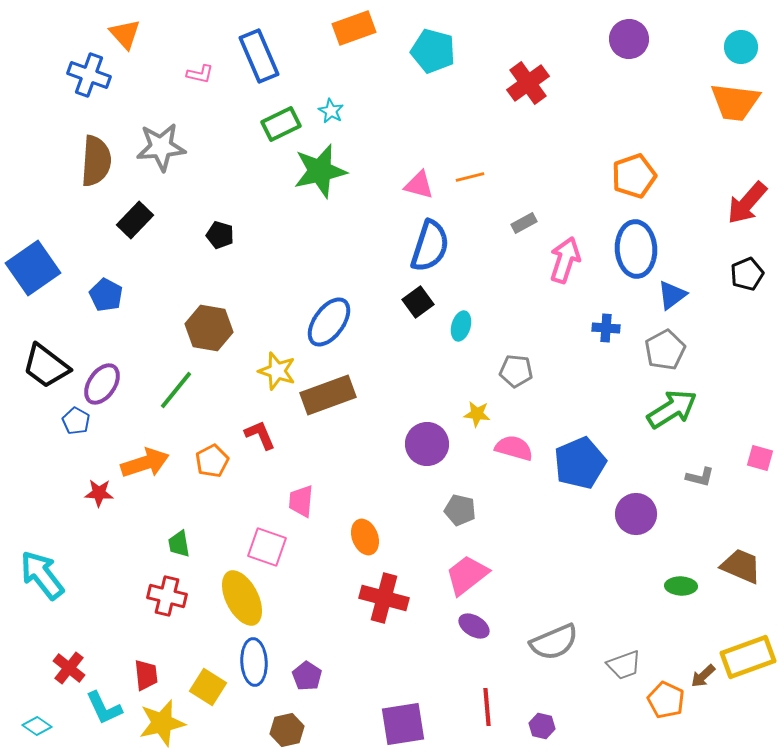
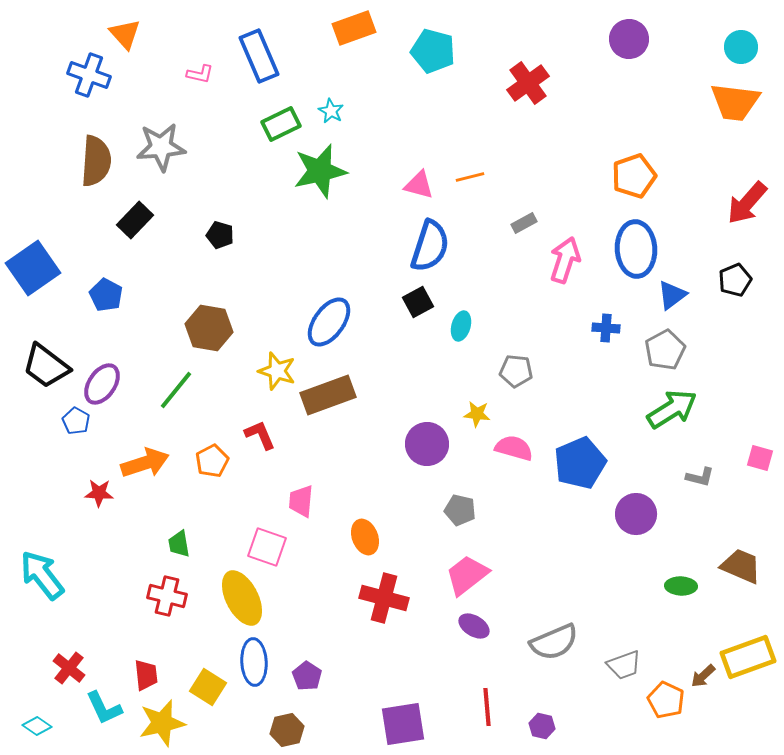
black pentagon at (747, 274): moved 12 px left, 6 px down
black square at (418, 302): rotated 8 degrees clockwise
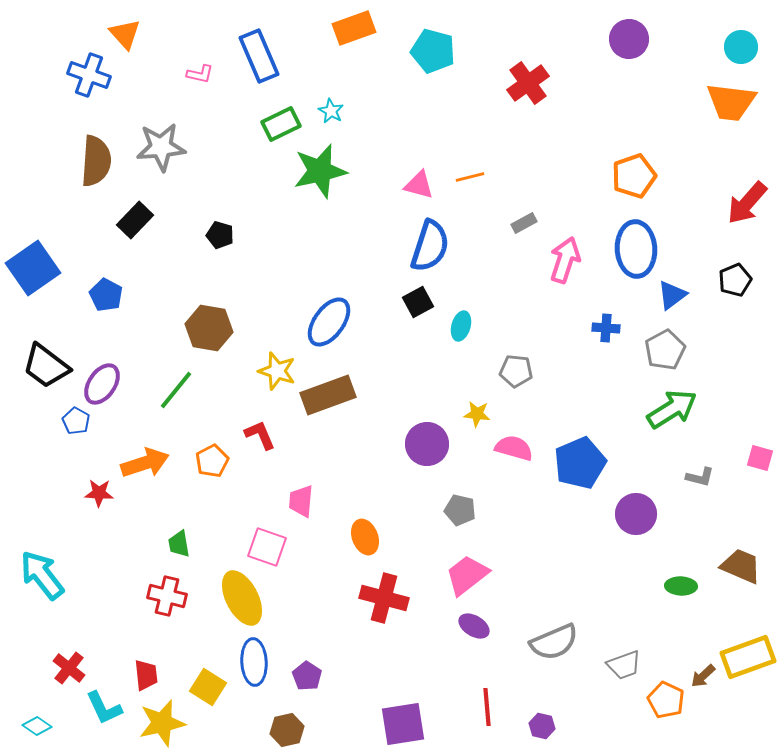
orange trapezoid at (735, 102): moved 4 px left
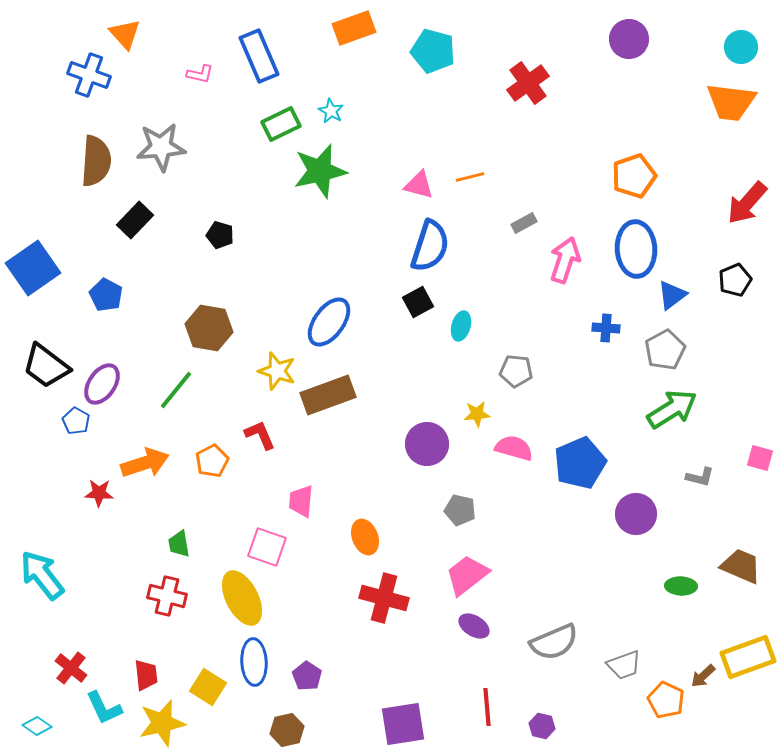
yellow star at (477, 414): rotated 12 degrees counterclockwise
red cross at (69, 668): moved 2 px right
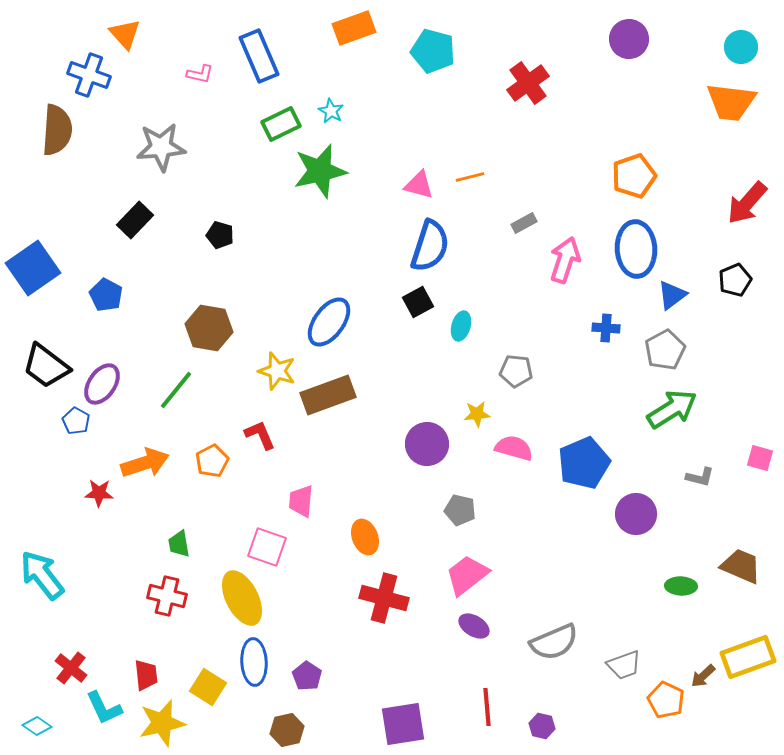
brown semicircle at (96, 161): moved 39 px left, 31 px up
blue pentagon at (580, 463): moved 4 px right
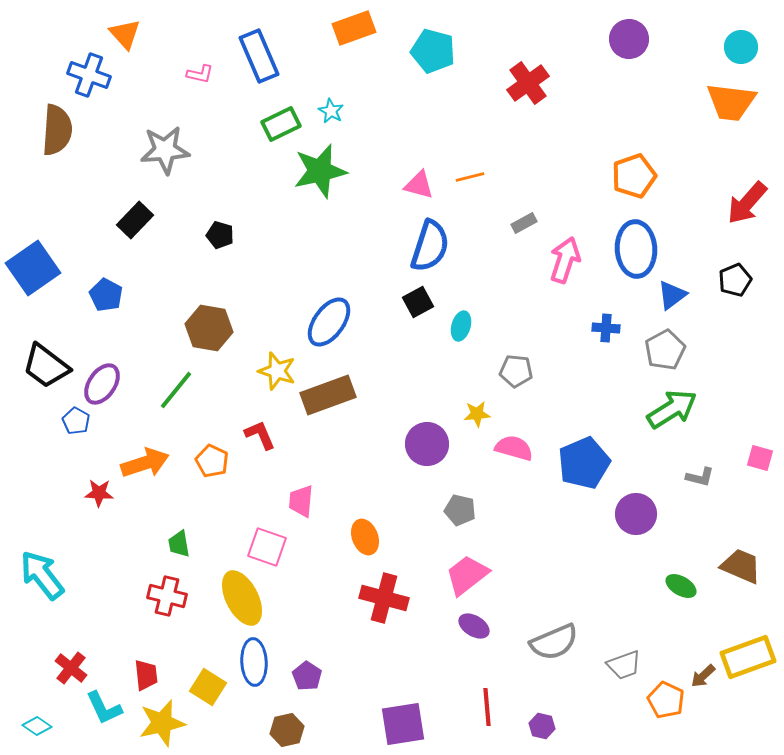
gray star at (161, 147): moved 4 px right, 3 px down
orange pentagon at (212, 461): rotated 20 degrees counterclockwise
green ellipse at (681, 586): rotated 28 degrees clockwise
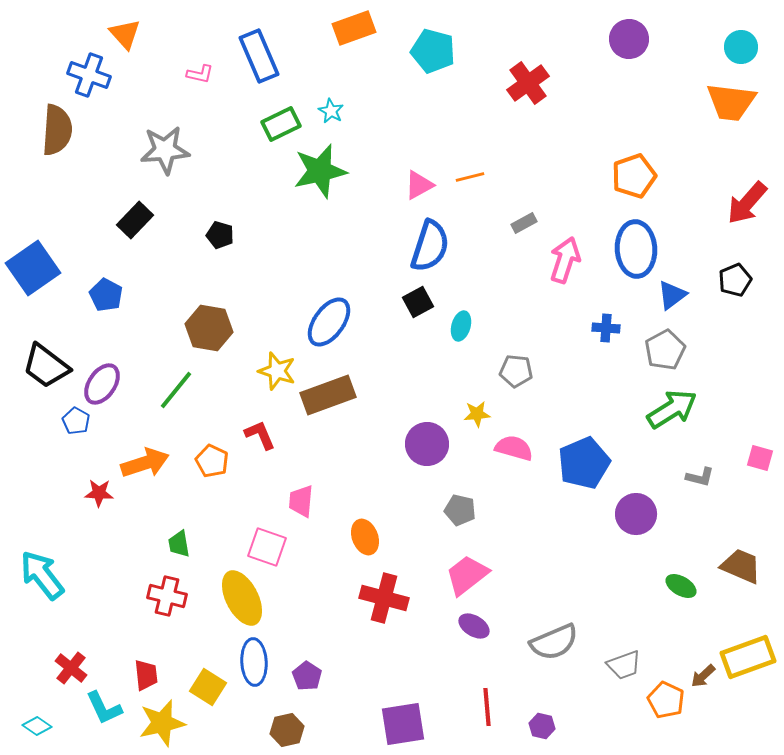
pink triangle at (419, 185): rotated 44 degrees counterclockwise
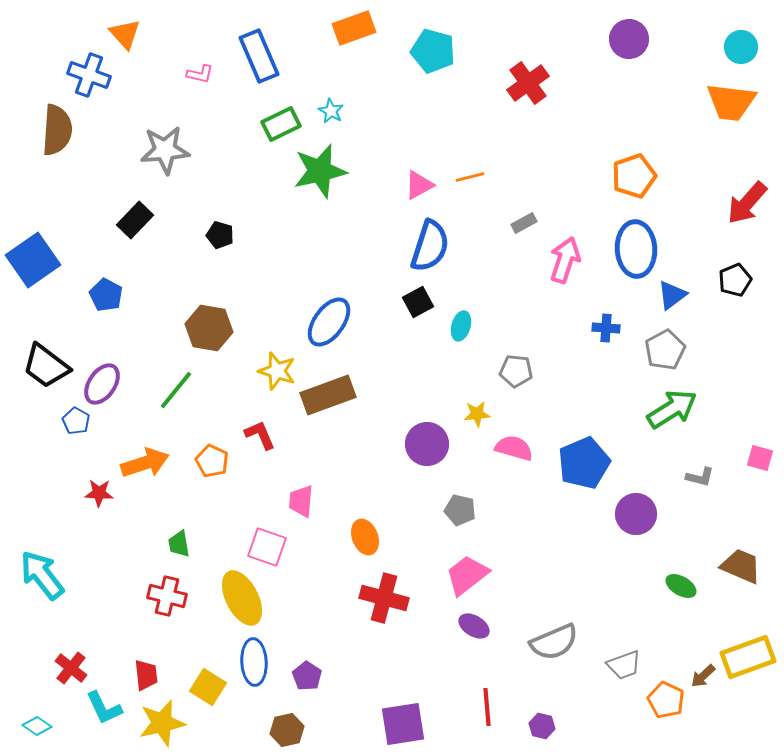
blue square at (33, 268): moved 8 px up
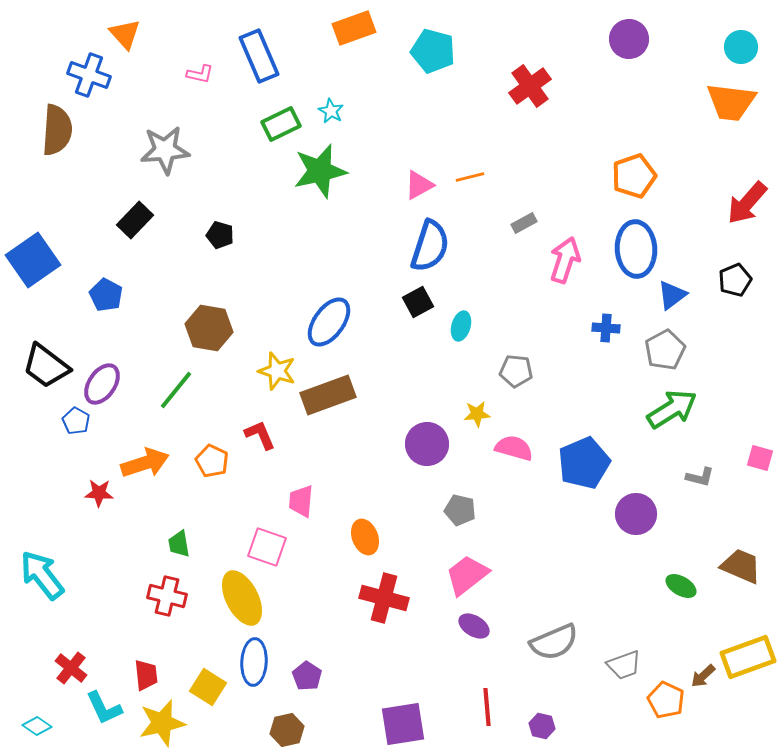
red cross at (528, 83): moved 2 px right, 3 px down
blue ellipse at (254, 662): rotated 6 degrees clockwise
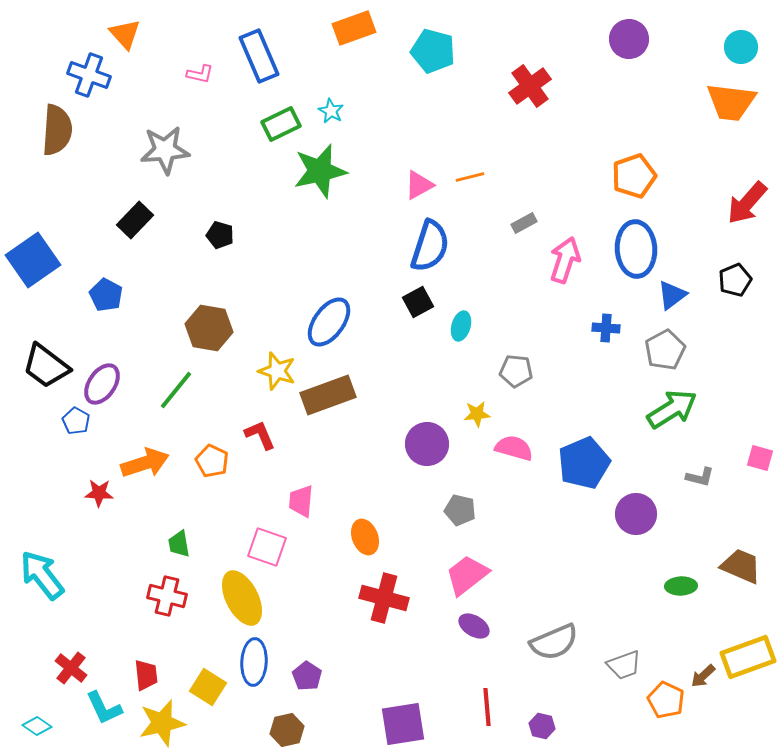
green ellipse at (681, 586): rotated 32 degrees counterclockwise
